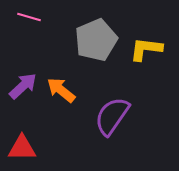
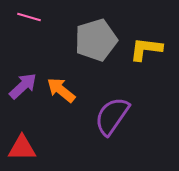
gray pentagon: rotated 6 degrees clockwise
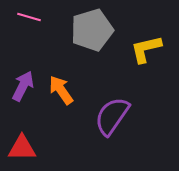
gray pentagon: moved 4 px left, 10 px up
yellow L-shape: rotated 20 degrees counterclockwise
purple arrow: rotated 20 degrees counterclockwise
orange arrow: rotated 16 degrees clockwise
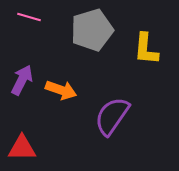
yellow L-shape: rotated 72 degrees counterclockwise
purple arrow: moved 1 px left, 6 px up
orange arrow: rotated 144 degrees clockwise
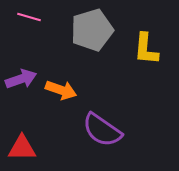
purple arrow: moved 1 px left, 1 px up; rotated 44 degrees clockwise
purple semicircle: moved 10 px left, 14 px down; rotated 90 degrees counterclockwise
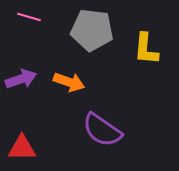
gray pentagon: rotated 24 degrees clockwise
orange arrow: moved 8 px right, 8 px up
